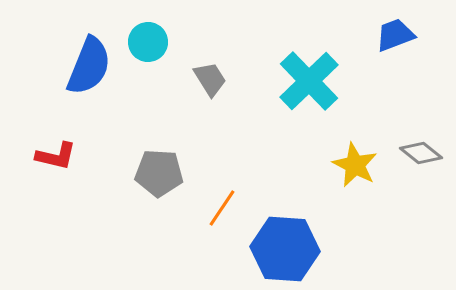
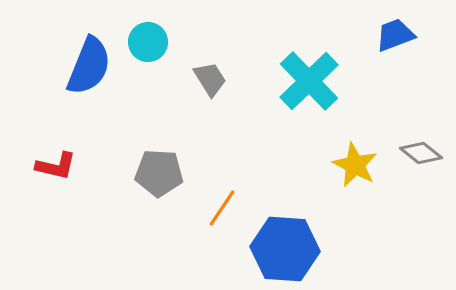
red L-shape: moved 10 px down
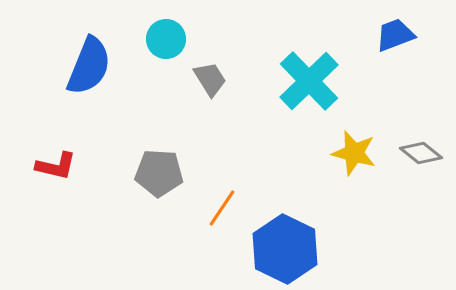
cyan circle: moved 18 px right, 3 px up
yellow star: moved 1 px left, 12 px up; rotated 12 degrees counterclockwise
blue hexagon: rotated 22 degrees clockwise
